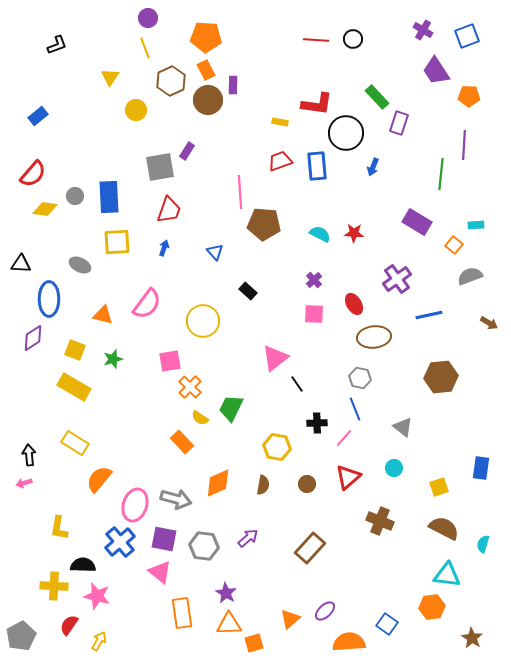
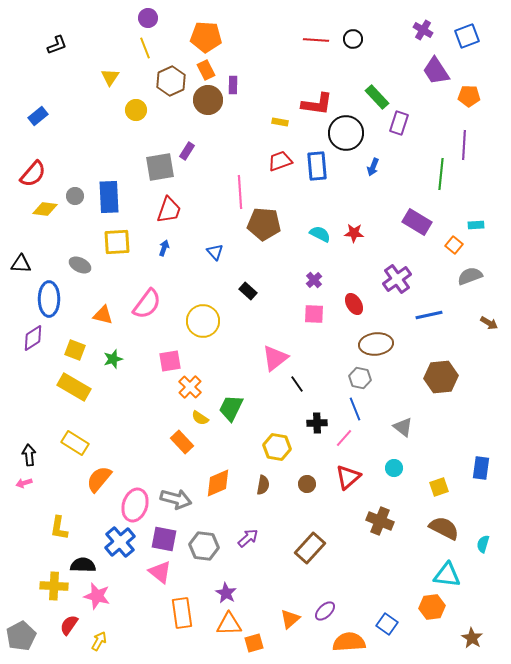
brown ellipse at (374, 337): moved 2 px right, 7 px down
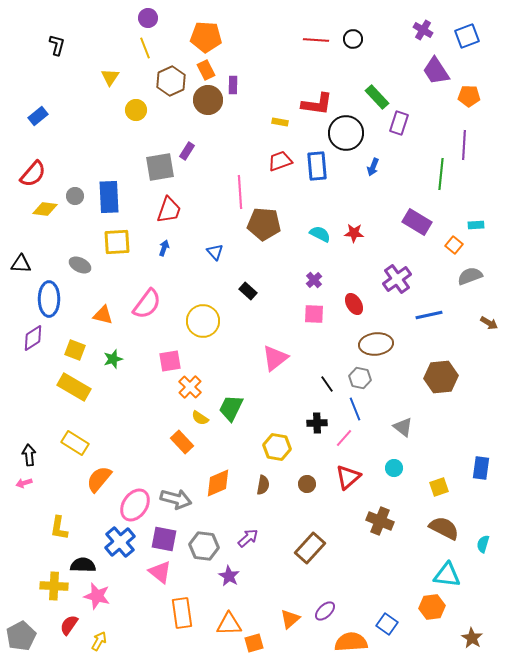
black L-shape at (57, 45): rotated 55 degrees counterclockwise
black line at (297, 384): moved 30 px right
pink ellipse at (135, 505): rotated 16 degrees clockwise
purple star at (226, 593): moved 3 px right, 17 px up
orange semicircle at (349, 642): moved 2 px right
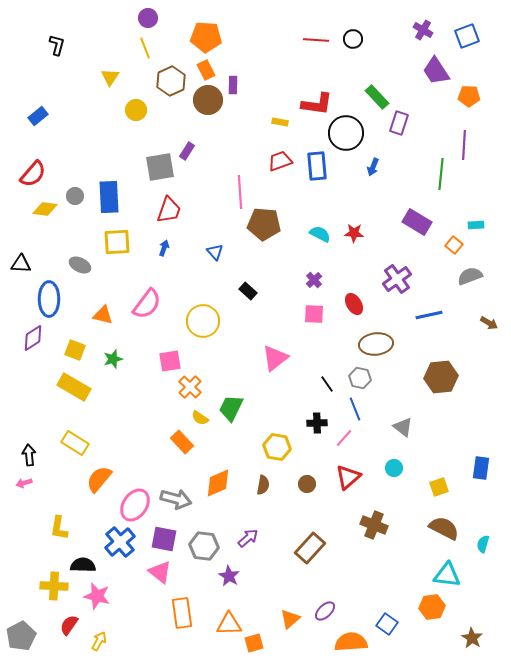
brown cross at (380, 521): moved 6 px left, 4 px down
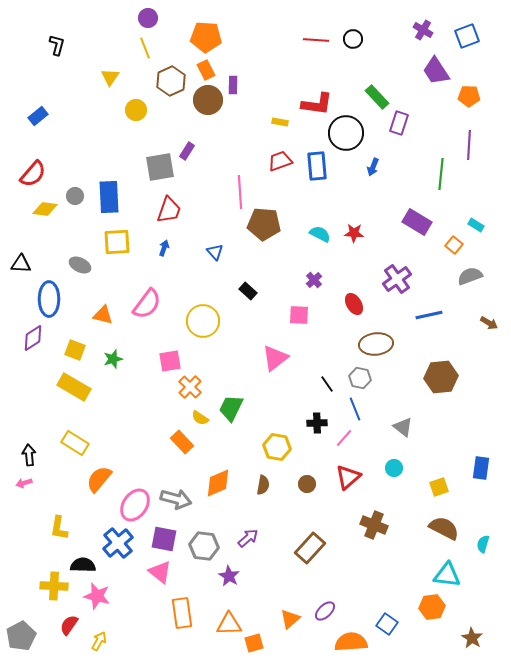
purple line at (464, 145): moved 5 px right
cyan rectangle at (476, 225): rotated 35 degrees clockwise
pink square at (314, 314): moved 15 px left, 1 px down
blue cross at (120, 542): moved 2 px left, 1 px down
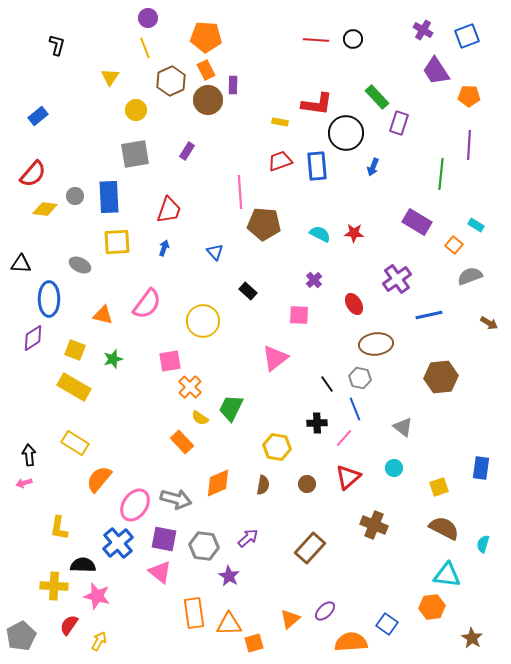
gray square at (160, 167): moved 25 px left, 13 px up
orange rectangle at (182, 613): moved 12 px right
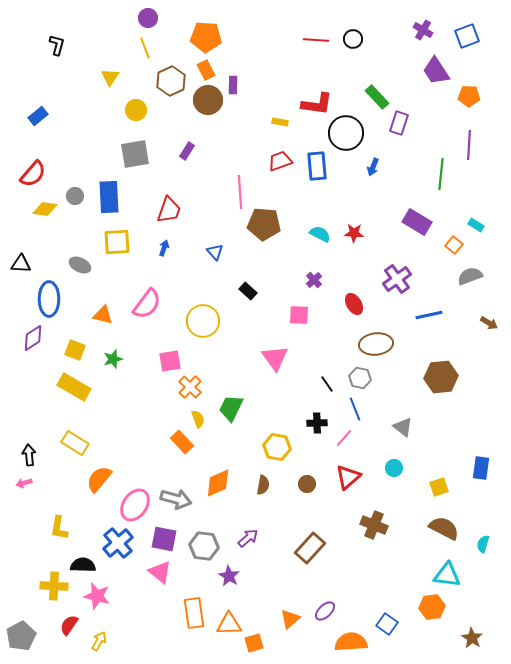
pink triangle at (275, 358): rotated 28 degrees counterclockwise
yellow semicircle at (200, 418): moved 2 px left, 1 px down; rotated 144 degrees counterclockwise
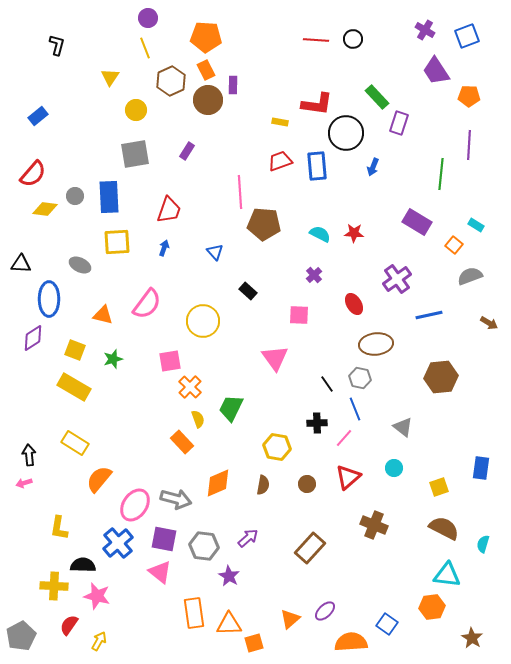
purple cross at (423, 30): moved 2 px right
purple cross at (314, 280): moved 5 px up
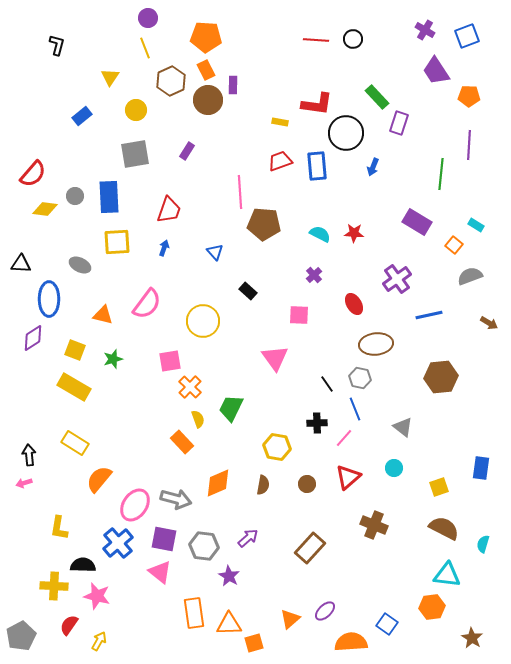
blue rectangle at (38, 116): moved 44 px right
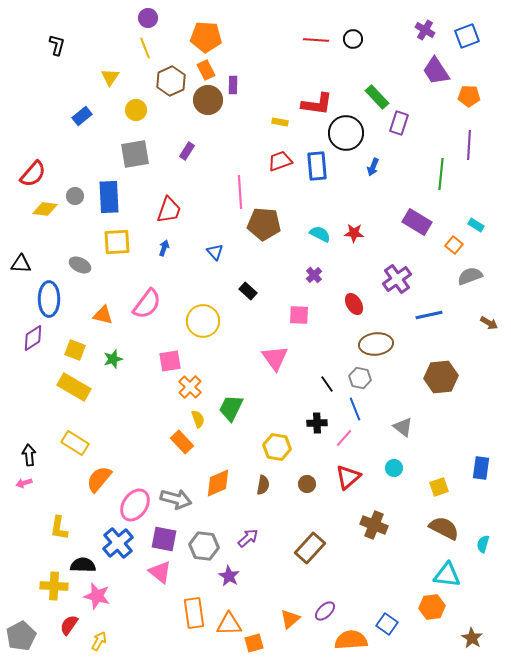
orange semicircle at (351, 642): moved 2 px up
